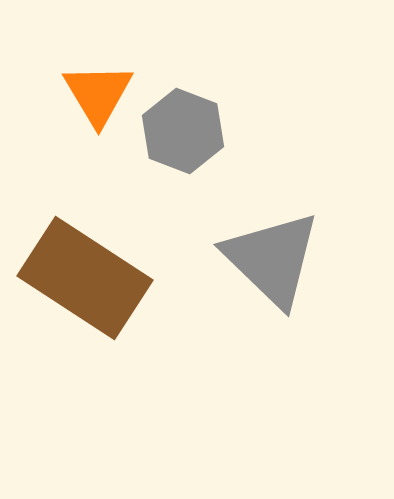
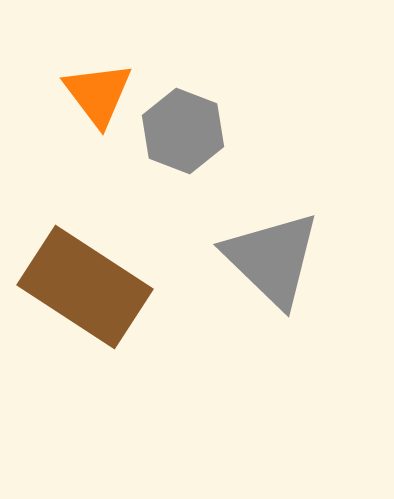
orange triangle: rotated 6 degrees counterclockwise
brown rectangle: moved 9 px down
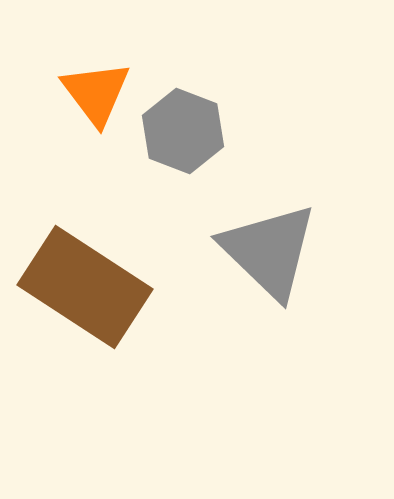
orange triangle: moved 2 px left, 1 px up
gray triangle: moved 3 px left, 8 px up
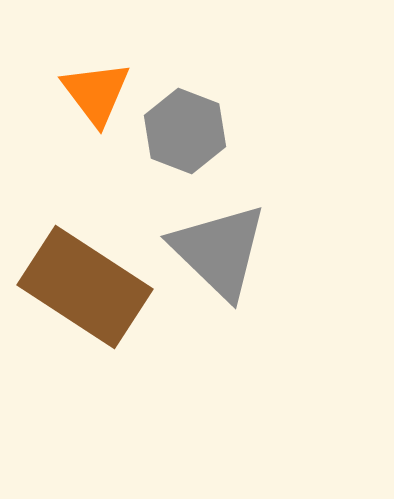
gray hexagon: moved 2 px right
gray triangle: moved 50 px left
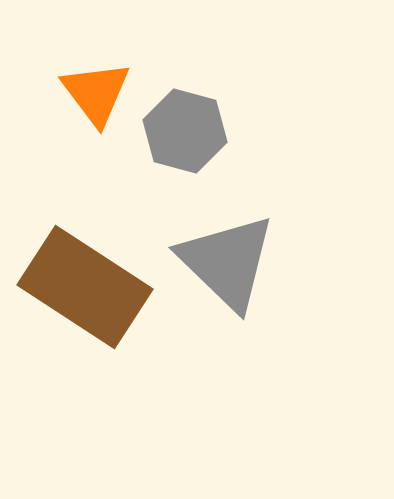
gray hexagon: rotated 6 degrees counterclockwise
gray triangle: moved 8 px right, 11 px down
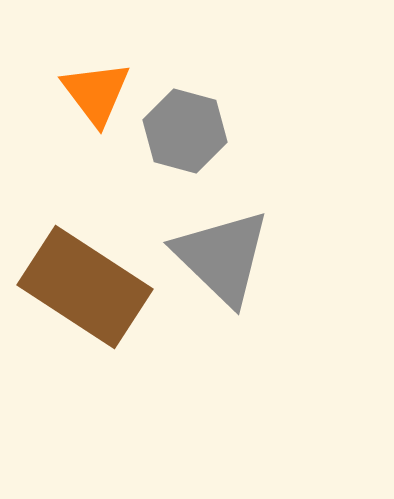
gray triangle: moved 5 px left, 5 px up
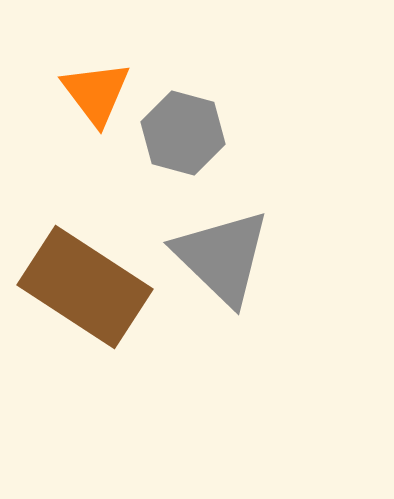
gray hexagon: moved 2 px left, 2 px down
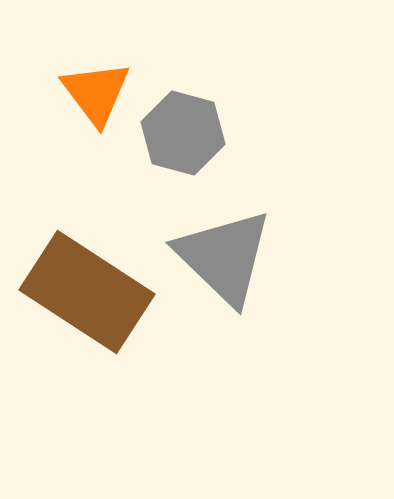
gray triangle: moved 2 px right
brown rectangle: moved 2 px right, 5 px down
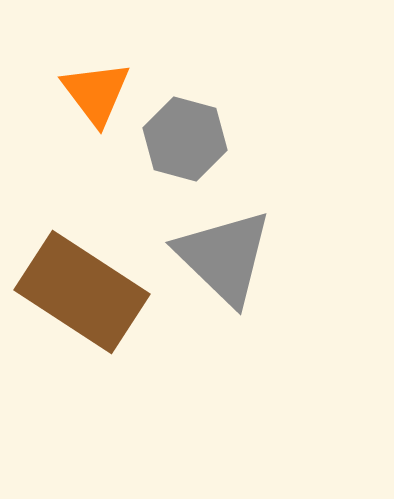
gray hexagon: moved 2 px right, 6 px down
brown rectangle: moved 5 px left
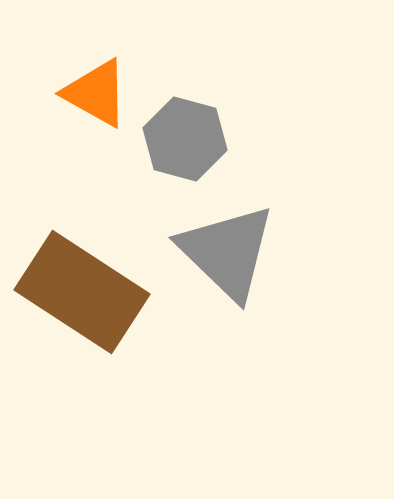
orange triangle: rotated 24 degrees counterclockwise
gray triangle: moved 3 px right, 5 px up
